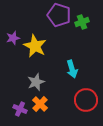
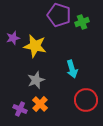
yellow star: rotated 15 degrees counterclockwise
gray star: moved 2 px up
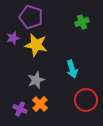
purple pentagon: moved 28 px left, 2 px down
yellow star: moved 1 px right, 1 px up
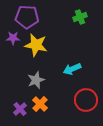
purple pentagon: moved 4 px left; rotated 15 degrees counterclockwise
green cross: moved 2 px left, 5 px up
purple star: rotated 16 degrees clockwise
cyan arrow: rotated 84 degrees clockwise
purple cross: rotated 24 degrees clockwise
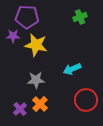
purple star: moved 2 px up
gray star: rotated 18 degrees clockwise
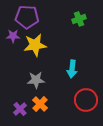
green cross: moved 1 px left, 2 px down
yellow star: moved 1 px left; rotated 20 degrees counterclockwise
cyan arrow: rotated 60 degrees counterclockwise
